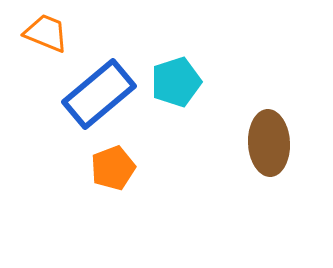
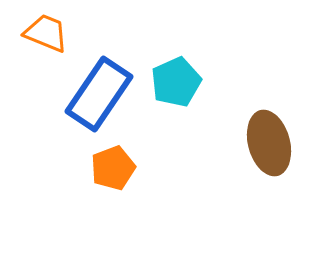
cyan pentagon: rotated 6 degrees counterclockwise
blue rectangle: rotated 16 degrees counterclockwise
brown ellipse: rotated 12 degrees counterclockwise
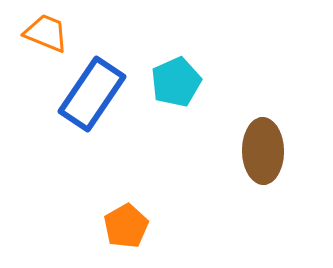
blue rectangle: moved 7 px left
brown ellipse: moved 6 px left, 8 px down; rotated 14 degrees clockwise
orange pentagon: moved 13 px right, 58 px down; rotated 9 degrees counterclockwise
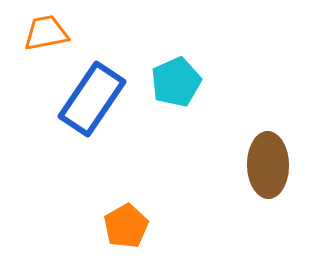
orange trapezoid: rotated 33 degrees counterclockwise
blue rectangle: moved 5 px down
brown ellipse: moved 5 px right, 14 px down
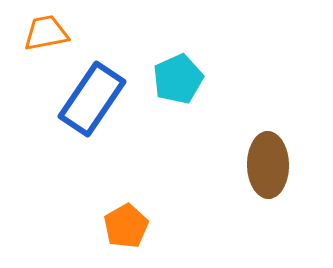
cyan pentagon: moved 2 px right, 3 px up
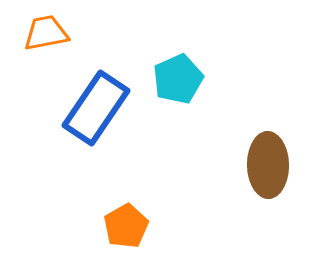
blue rectangle: moved 4 px right, 9 px down
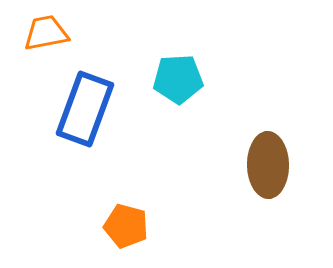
cyan pentagon: rotated 21 degrees clockwise
blue rectangle: moved 11 px left, 1 px down; rotated 14 degrees counterclockwise
orange pentagon: rotated 27 degrees counterclockwise
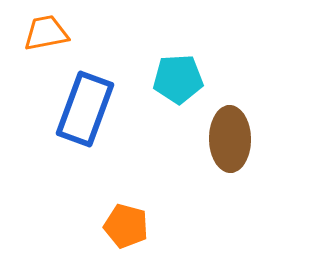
brown ellipse: moved 38 px left, 26 px up
